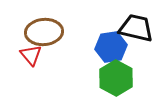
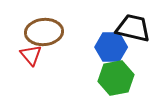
black trapezoid: moved 3 px left
blue hexagon: rotated 8 degrees clockwise
green hexagon: rotated 20 degrees clockwise
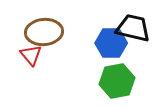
blue hexagon: moved 4 px up
green hexagon: moved 1 px right, 3 px down
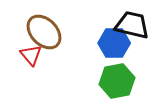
black trapezoid: moved 1 px left, 3 px up
brown ellipse: rotated 51 degrees clockwise
blue hexagon: moved 3 px right
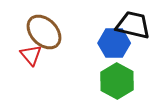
black trapezoid: moved 1 px right
green hexagon: rotated 20 degrees counterclockwise
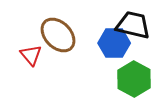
brown ellipse: moved 14 px right, 3 px down
green hexagon: moved 17 px right, 2 px up
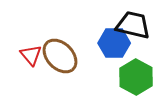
brown ellipse: moved 2 px right, 21 px down
green hexagon: moved 2 px right, 2 px up
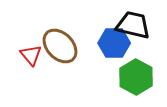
brown ellipse: moved 10 px up
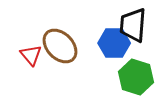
black trapezoid: rotated 99 degrees counterclockwise
green hexagon: rotated 12 degrees counterclockwise
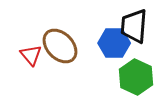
black trapezoid: moved 1 px right, 1 px down
green hexagon: rotated 8 degrees clockwise
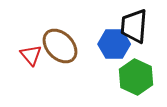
blue hexagon: moved 1 px down
